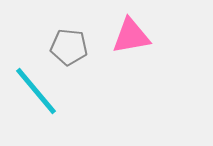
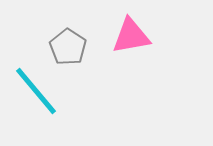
gray pentagon: moved 1 px left; rotated 27 degrees clockwise
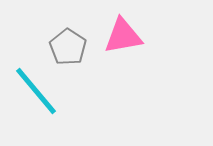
pink triangle: moved 8 px left
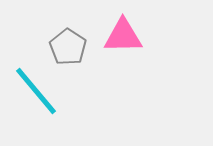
pink triangle: rotated 9 degrees clockwise
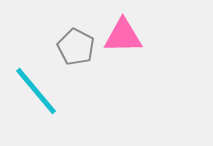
gray pentagon: moved 8 px right; rotated 6 degrees counterclockwise
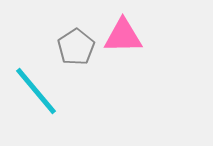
gray pentagon: rotated 12 degrees clockwise
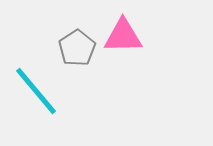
gray pentagon: moved 1 px right, 1 px down
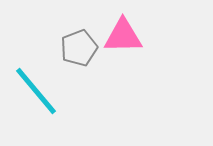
gray pentagon: moved 2 px right; rotated 12 degrees clockwise
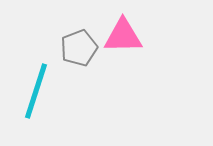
cyan line: rotated 58 degrees clockwise
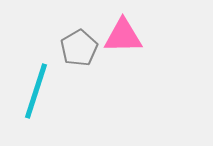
gray pentagon: rotated 9 degrees counterclockwise
